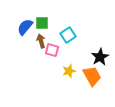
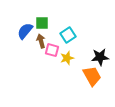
blue semicircle: moved 4 px down
black star: rotated 24 degrees clockwise
yellow star: moved 2 px left, 13 px up
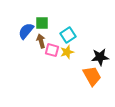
blue semicircle: moved 1 px right
yellow star: moved 6 px up
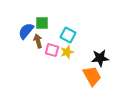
cyan square: rotated 28 degrees counterclockwise
brown arrow: moved 3 px left
black star: moved 1 px down
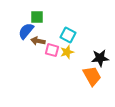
green square: moved 5 px left, 6 px up
brown arrow: rotated 64 degrees counterclockwise
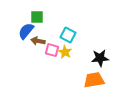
yellow star: moved 2 px left; rotated 24 degrees counterclockwise
orange trapezoid: moved 2 px right, 4 px down; rotated 70 degrees counterclockwise
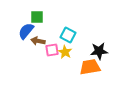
pink square: rotated 24 degrees counterclockwise
black star: moved 1 px left, 7 px up
orange trapezoid: moved 4 px left, 13 px up
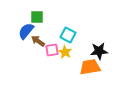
brown arrow: rotated 24 degrees clockwise
